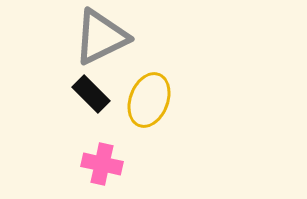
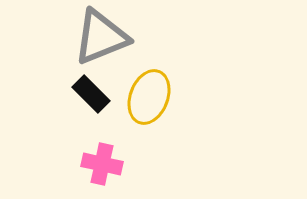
gray triangle: rotated 4 degrees clockwise
yellow ellipse: moved 3 px up
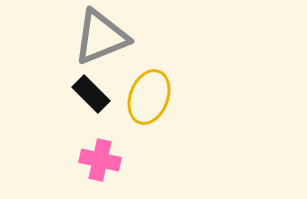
pink cross: moved 2 px left, 4 px up
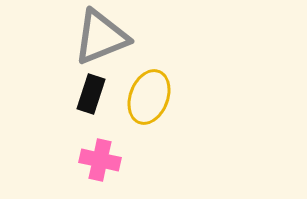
black rectangle: rotated 63 degrees clockwise
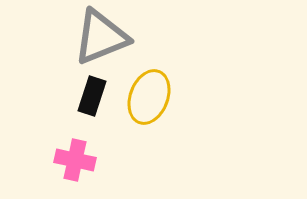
black rectangle: moved 1 px right, 2 px down
pink cross: moved 25 px left
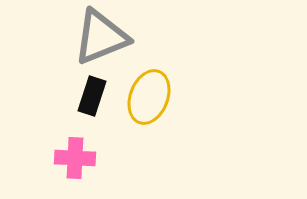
pink cross: moved 2 px up; rotated 9 degrees counterclockwise
